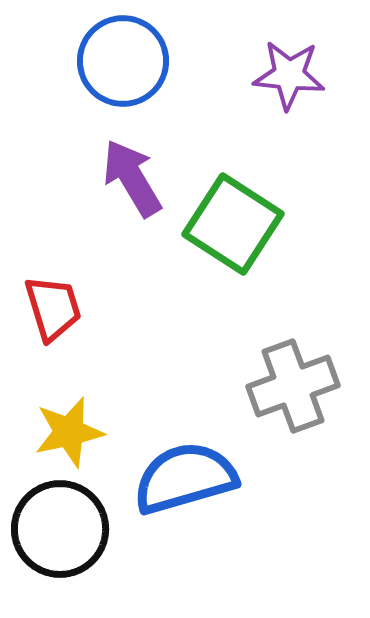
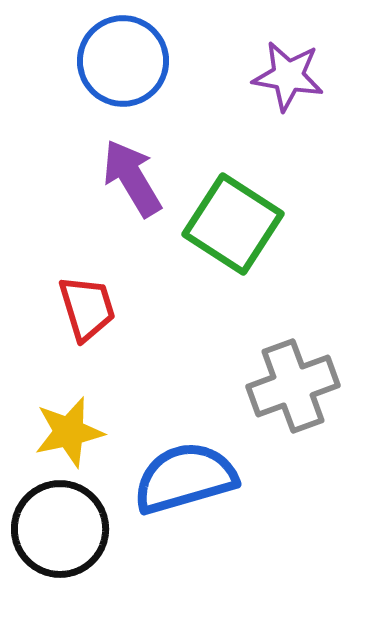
purple star: moved 1 px left, 1 px down; rotated 4 degrees clockwise
red trapezoid: moved 34 px right
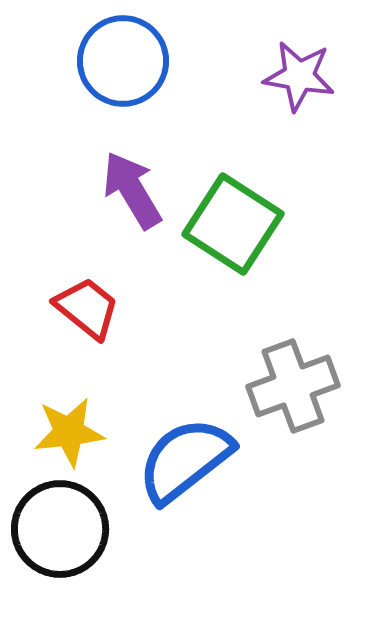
purple star: moved 11 px right
purple arrow: moved 12 px down
red trapezoid: rotated 34 degrees counterclockwise
yellow star: rotated 6 degrees clockwise
blue semicircle: moved 18 px up; rotated 22 degrees counterclockwise
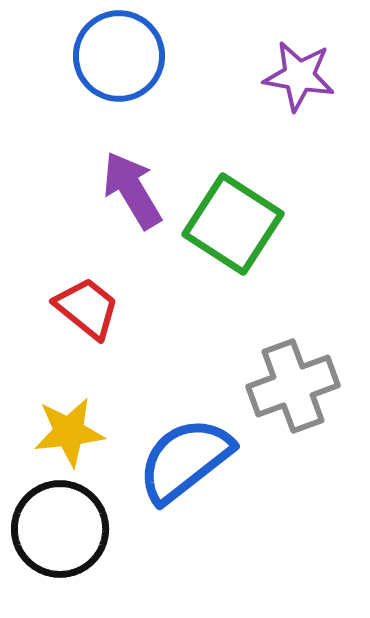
blue circle: moved 4 px left, 5 px up
